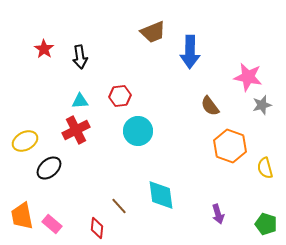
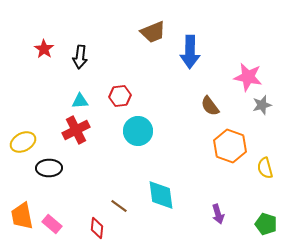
black arrow: rotated 15 degrees clockwise
yellow ellipse: moved 2 px left, 1 px down
black ellipse: rotated 40 degrees clockwise
brown line: rotated 12 degrees counterclockwise
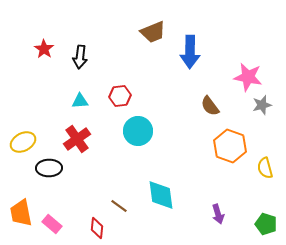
red cross: moved 1 px right, 9 px down; rotated 8 degrees counterclockwise
orange trapezoid: moved 1 px left, 3 px up
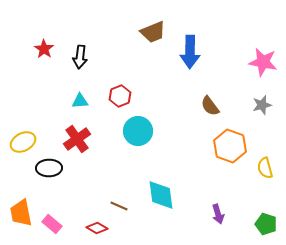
pink star: moved 15 px right, 15 px up
red hexagon: rotated 15 degrees counterclockwise
brown line: rotated 12 degrees counterclockwise
red diamond: rotated 65 degrees counterclockwise
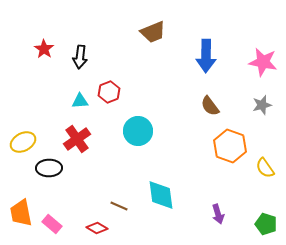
blue arrow: moved 16 px right, 4 px down
red hexagon: moved 11 px left, 4 px up
yellow semicircle: rotated 20 degrees counterclockwise
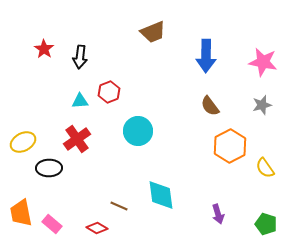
orange hexagon: rotated 12 degrees clockwise
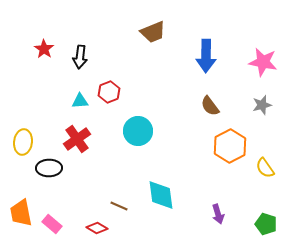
yellow ellipse: rotated 55 degrees counterclockwise
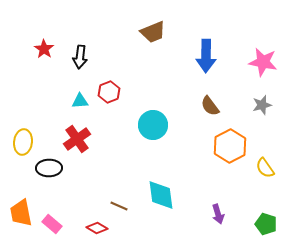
cyan circle: moved 15 px right, 6 px up
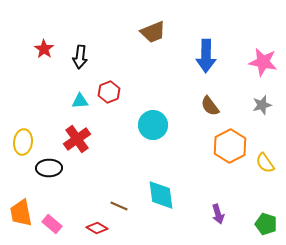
yellow semicircle: moved 5 px up
